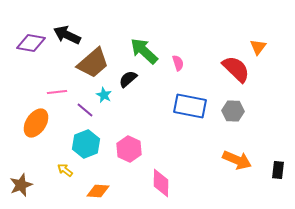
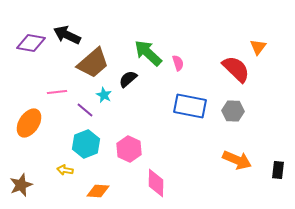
green arrow: moved 4 px right, 2 px down
orange ellipse: moved 7 px left
yellow arrow: rotated 28 degrees counterclockwise
pink diamond: moved 5 px left
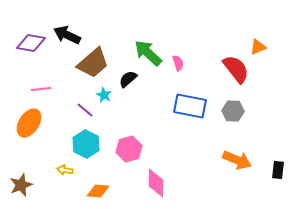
orange triangle: rotated 30 degrees clockwise
red semicircle: rotated 8 degrees clockwise
pink line: moved 16 px left, 3 px up
cyan hexagon: rotated 12 degrees counterclockwise
pink hexagon: rotated 20 degrees clockwise
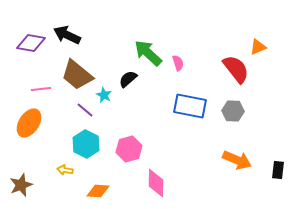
brown trapezoid: moved 16 px left, 12 px down; rotated 80 degrees clockwise
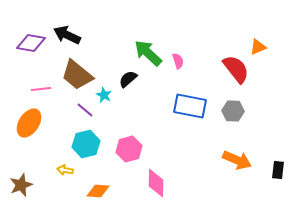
pink semicircle: moved 2 px up
cyan hexagon: rotated 20 degrees clockwise
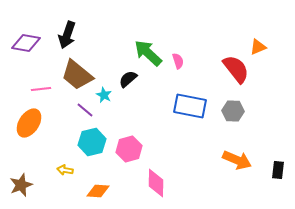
black arrow: rotated 96 degrees counterclockwise
purple diamond: moved 5 px left
cyan hexagon: moved 6 px right, 2 px up
